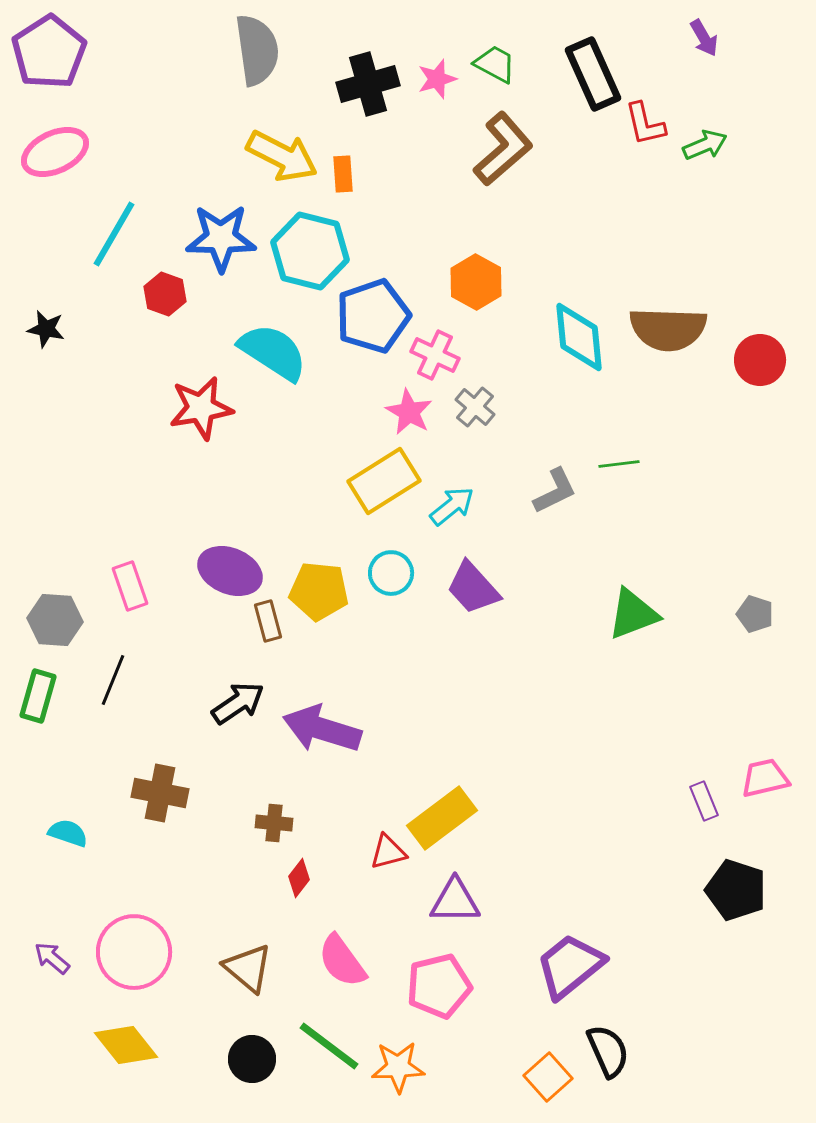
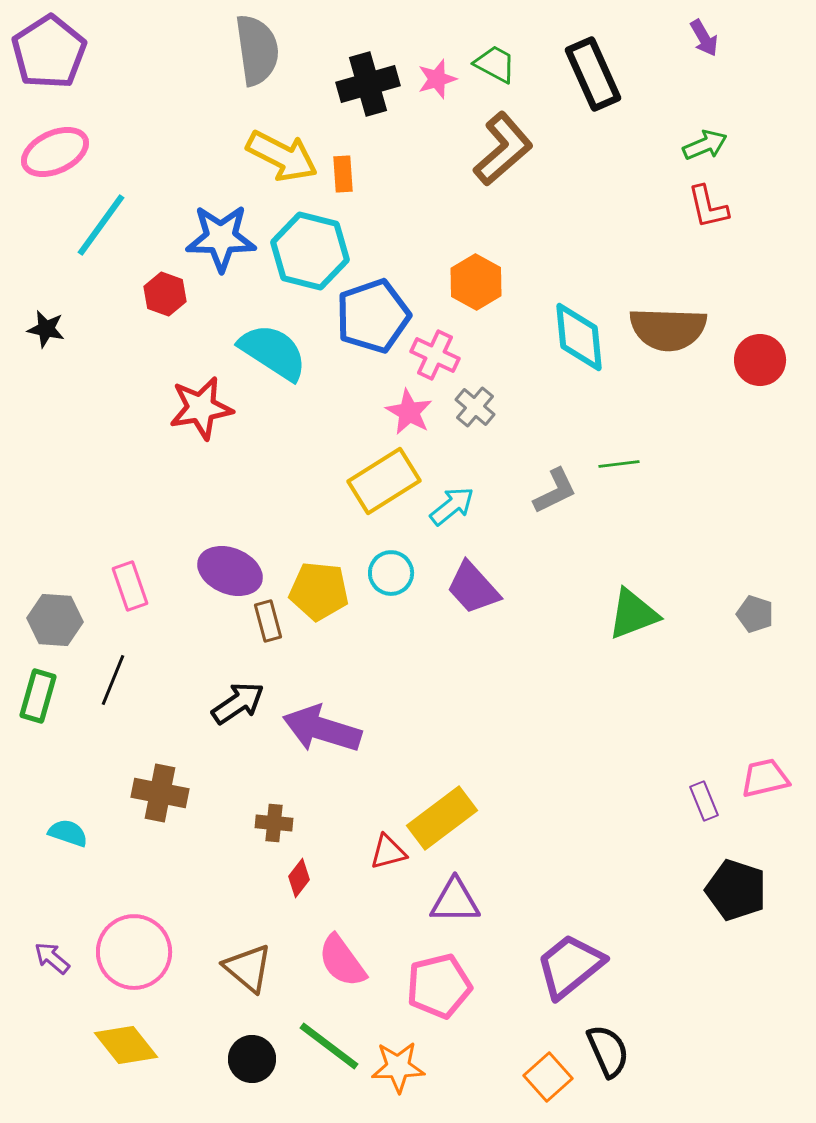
red L-shape at (645, 124): moved 63 px right, 83 px down
cyan line at (114, 234): moved 13 px left, 9 px up; rotated 6 degrees clockwise
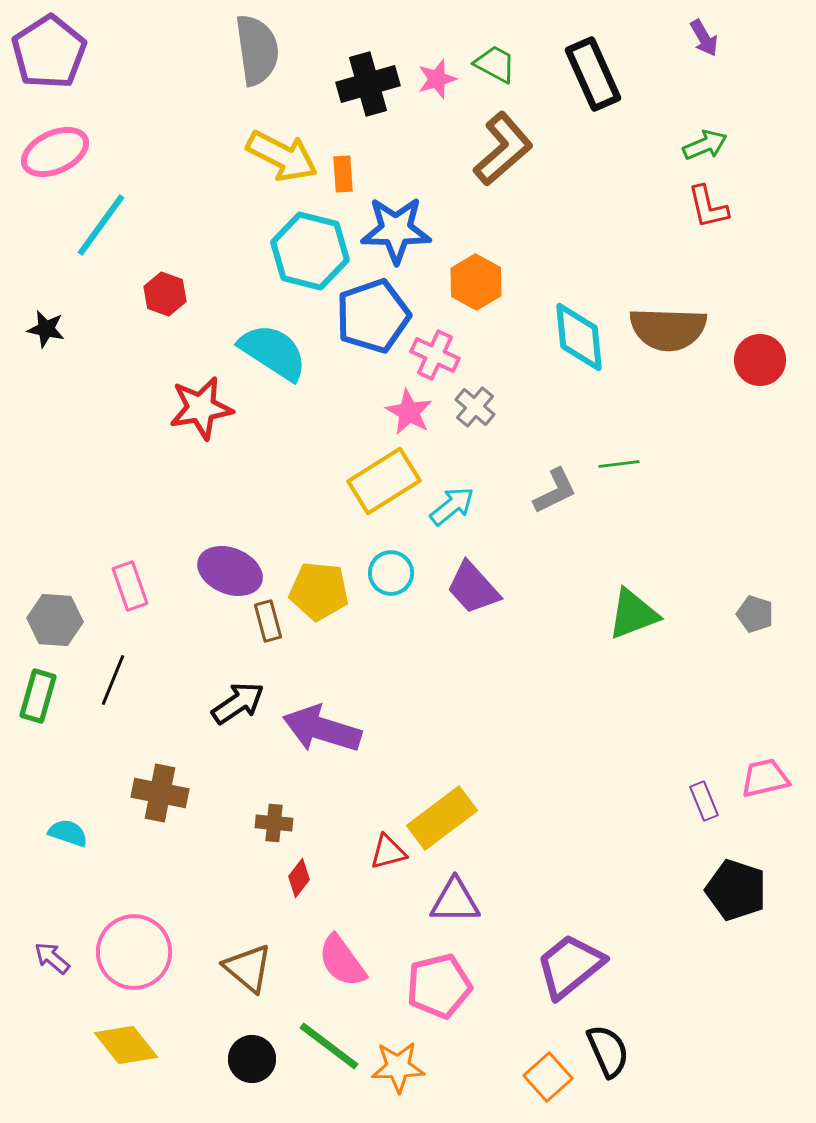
blue star at (221, 238): moved 175 px right, 8 px up
